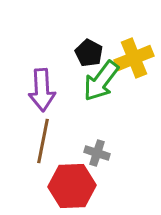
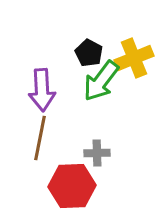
brown line: moved 3 px left, 3 px up
gray cross: rotated 20 degrees counterclockwise
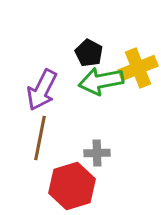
yellow cross: moved 4 px right, 10 px down
green arrow: rotated 42 degrees clockwise
purple arrow: rotated 30 degrees clockwise
red hexagon: rotated 15 degrees counterclockwise
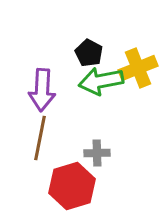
purple arrow: rotated 24 degrees counterclockwise
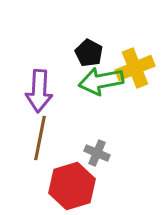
yellow cross: moved 3 px left
purple arrow: moved 3 px left, 1 px down
gray cross: rotated 25 degrees clockwise
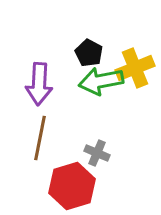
purple arrow: moved 7 px up
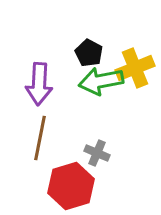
red hexagon: moved 1 px left
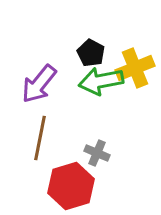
black pentagon: moved 2 px right
purple arrow: rotated 36 degrees clockwise
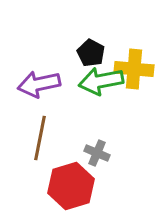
yellow cross: moved 1 px left, 1 px down; rotated 27 degrees clockwise
purple arrow: rotated 39 degrees clockwise
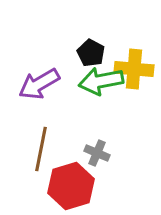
purple arrow: rotated 18 degrees counterclockwise
brown line: moved 1 px right, 11 px down
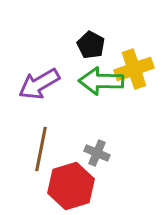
black pentagon: moved 8 px up
yellow cross: rotated 24 degrees counterclockwise
green arrow: rotated 12 degrees clockwise
